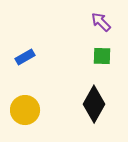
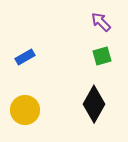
green square: rotated 18 degrees counterclockwise
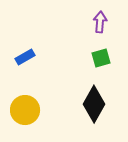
purple arrow: moved 1 px left; rotated 50 degrees clockwise
green square: moved 1 px left, 2 px down
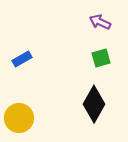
purple arrow: rotated 70 degrees counterclockwise
blue rectangle: moved 3 px left, 2 px down
yellow circle: moved 6 px left, 8 px down
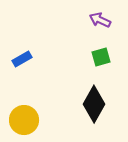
purple arrow: moved 2 px up
green square: moved 1 px up
yellow circle: moved 5 px right, 2 px down
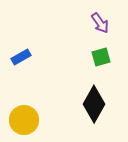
purple arrow: moved 3 px down; rotated 150 degrees counterclockwise
blue rectangle: moved 1 px left, 2 px up
